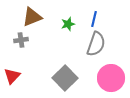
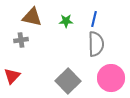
brown triangle: rotated 35 degrees clockwise
green star: moved 2 px left, 3 px up; rotated 16 degrees clockwise
gray semicircle: rotated 20 degrees counterclockwise
gray square: moved 3 px right, 3 px down
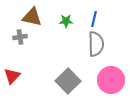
gray cross: moved 1 px left, 3 px up
pink circle: moved 2 px down
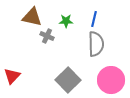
gray cross: moved 27 px right, 1 px up; rotated 32 degrees clockwise
gray square: moved 1 px up
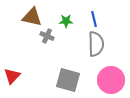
blue line: rotated 28 degrees counterclockwise
gray square: rotated 30 degrees counterclockwise
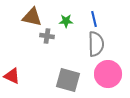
gray cross: rotated 16 degrees counterclockwise
red triangle: rotated 48 degrees counterclockwise
pink circle: moved 3 px left, 6 px up
